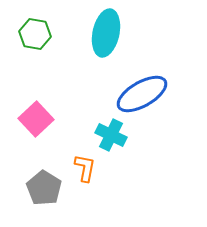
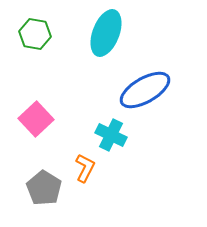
cyan ellipse: rotated 9 degrees clockwise
blue ellipse: moved 3 px right, 4 px up
orange L-shape: rotated 16 degrees clockwise
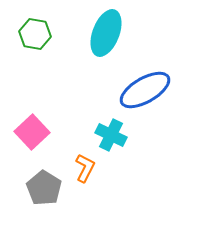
pink square: moved 4 px left, 13 px down
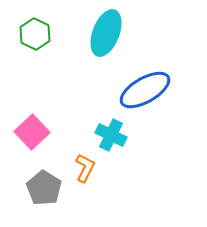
green hexagon: rotated 16 degrees clockwise
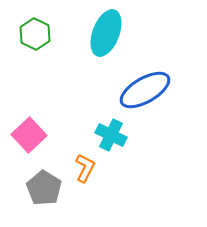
pink square: moved 3 px left, 3 px down
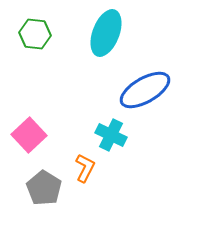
green hexagon: rotated 20 degrees counterclockwise
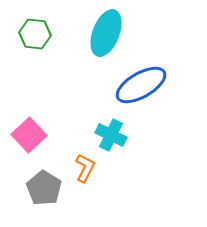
blue ellipse: moved 4 px left, 5 px up
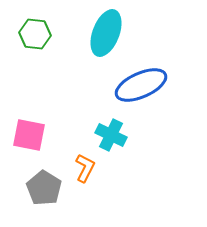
blue ellipse: rotated 6 degrees clockwise
pink square: rotated 36 degrees counterclockwise
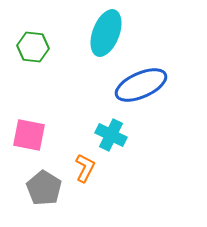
green hexagon: moved 2 px left, 13 px down
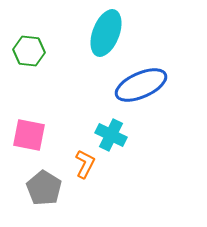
green hexagon: moved 4 px left, 4 px down
orange L-shape: moved 4 px up
